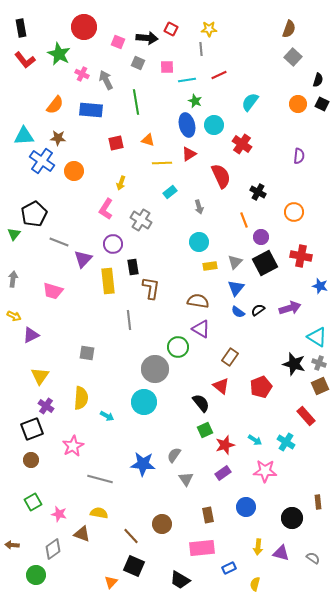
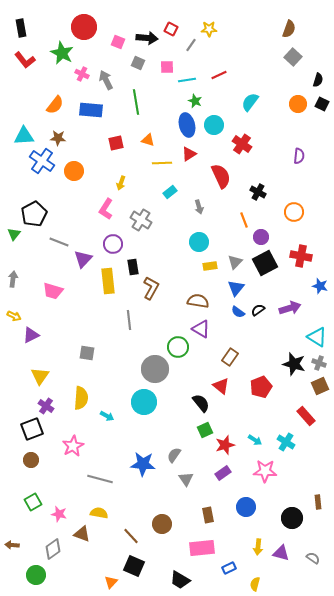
gray line at (201, 49): moved 10 px left, 4 px up; rotated 40 degrees clockwise
green star at (59, 54): moved 3 px right, 1 px up
brown L-shape at (151, 288): rotated 20 degrees clockwise
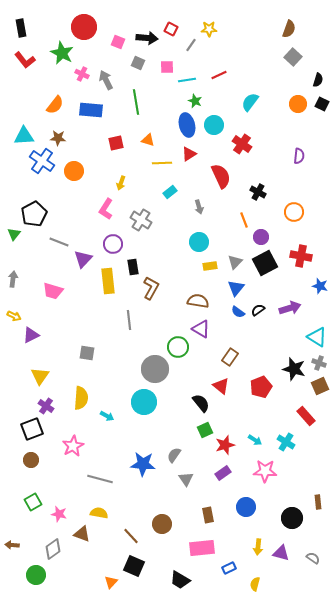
black star at (294, 364): moved 5 px down
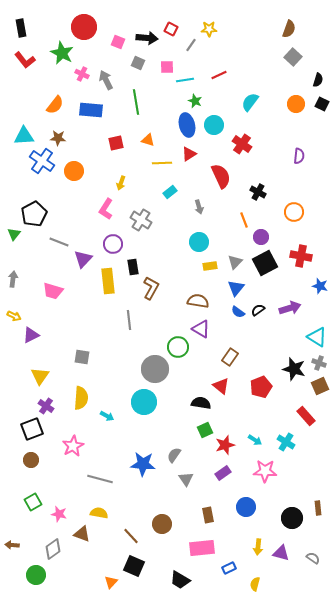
cyan line at (187, 80): moved 2 px left
orange circle at (298, 104): moved 2 px left
gray square at (87, 353): moved 5 px left, 4 px down
black semicircle at (201, 403): rotated 42 degrees counterclockwise
brown rectangle at (318, 502): moved 6 px down
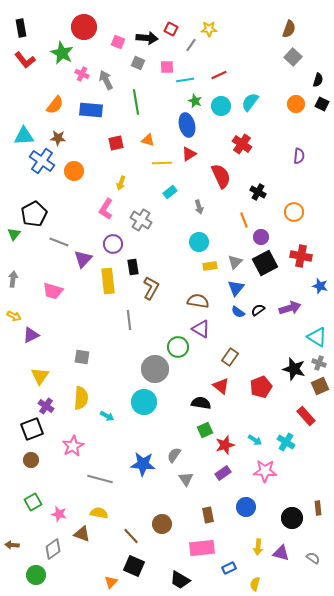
cyan circle at (214, 125): moved 7 px right, 19 px up
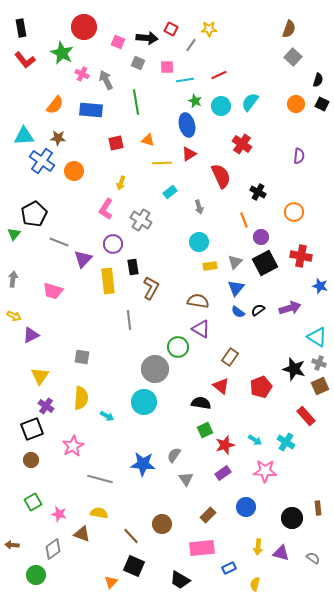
brown rectangle at (208, 515): rotated 56 degrees clockwise
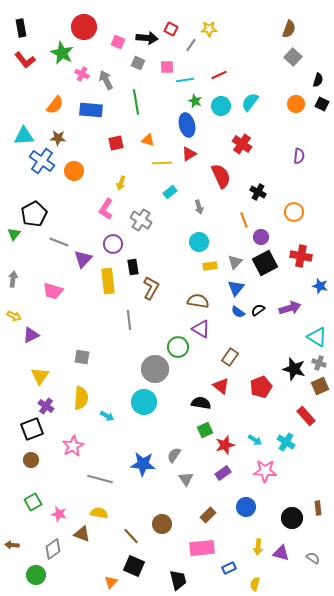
black trapezoid at (180, 580): moved 2 px left; rotated 135 degrees counterclockwise
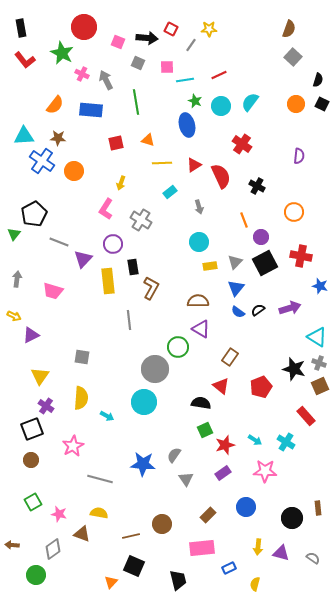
red triangle at (189, 154): moved 5 px right, 11 px down
black cross at (258, 192): moved 1 px left, 6 px up
gray arrow at (13, 279): moved 4 px right
brown semicircle at (198, 301): rotated 10 degrees counterclockwise
brown line at (131, 536): rotated 60 degrees counterclockwise
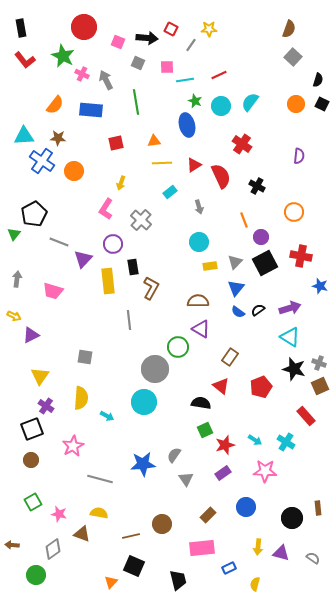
green star at (62, 53): moved 1 px right, 3 px down
orange triangle at (148, 140): moved 6 px right, 1 px down; rotated 24 degrees counterclockwise
gray cross at (141, 220): rotated 10 degrees clockwise
cyan triangle at (317, 337): moved 27 px left
gray square at (82, 357): moved 3 px right
blue star at (143, 464): rotated 10 degrees counterclockwise
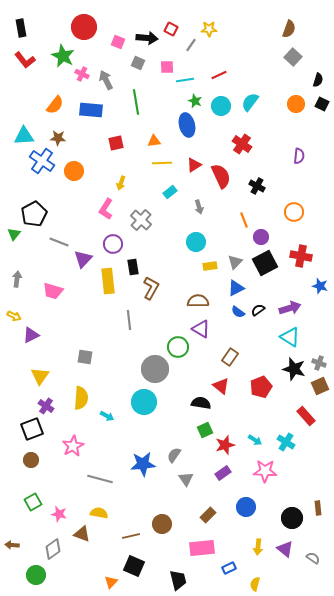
cyan circle at (199, 242): moved 3 px left
blue triangle at (236, 288): rotated 24 degrees clockwise
purple triangle at (281, 553): moved 4 px right, 4 px up; rotated 24 degrees clockwise
